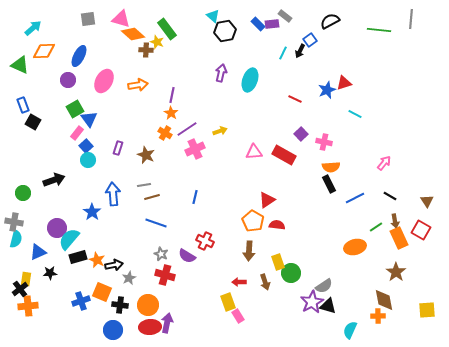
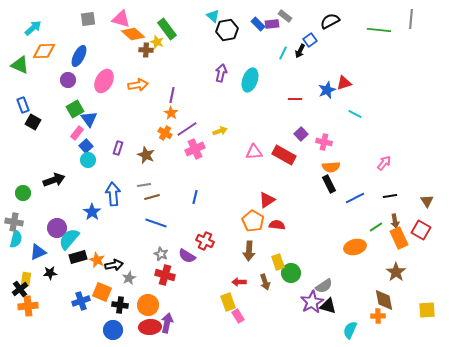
black hexagon at (225, 31): moved 2 px right, 1 px up
red line at (295, 99): rotated 24 degrees counterclockwise
black line at (390, 196): rotated 40 degrees counterclockwise
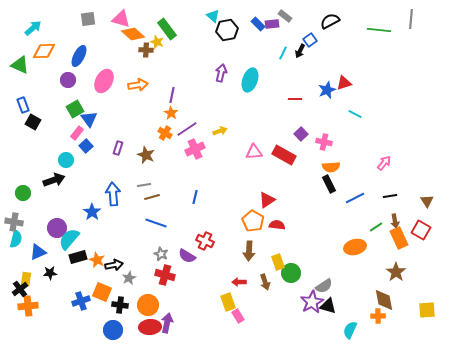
cyan circle at (88, 160): moved 22 px left
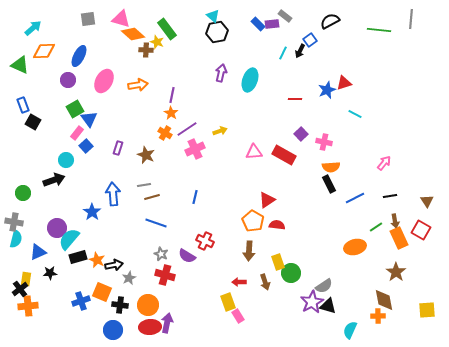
black hexagon at (227, 30): moved 10 px left, 2 px down
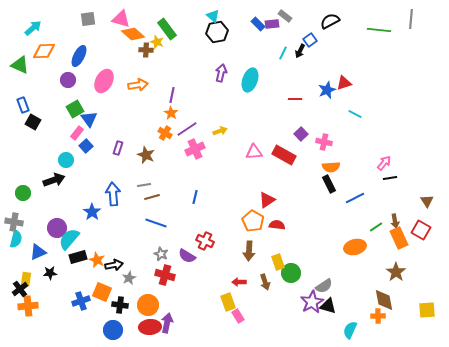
black line at (390, 196): moved 18 px up
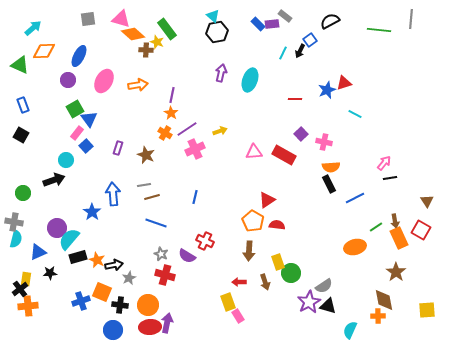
black square at (33, 122): moved 12 px left, 13 px down
purple star at (312, 302): moved 3 px left
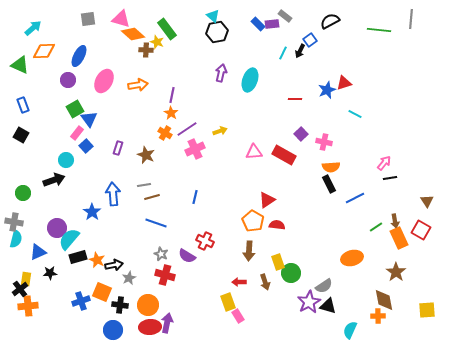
orange ellipse at (355, 247): moved 3 px left, 11 px down
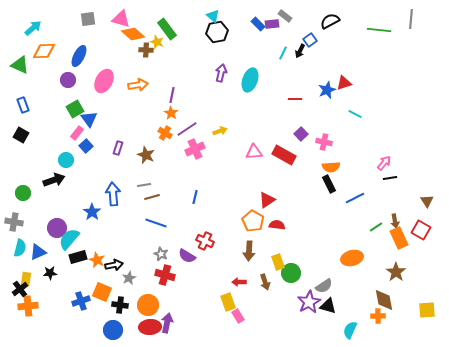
cyan semicircle at (16, 239): moved 4 px right, 9 px down
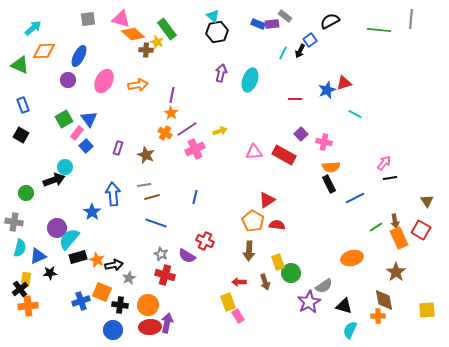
blue rectangle at (258, 24): rotated 24 degrees counterclockwise
green square at (75, 109): moved 11 px left, 10 px down
cyan circle at (66, 160): moved 1 px left, 7 px down
green circle at (23, 193): moved 3 px right
blue triangle at (38, 252): moved 4 px down
black triangle at (328, 306): moved 16 px right
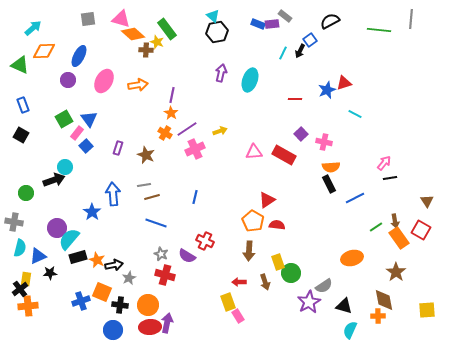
orange rectangle at (399, 238): rotated 10 degrees counterclockwise
